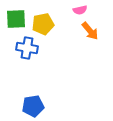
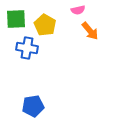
pink semicircle: moved 2 px left
yellow pentagon: moved 2 px right, 1 px down; rotated 30 degrees counterclockwise
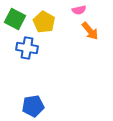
pink semicircle: moved 1 px right
green square: moved 1 px left; rotated 30 degrees clockwise
yellow pentagon: moved 1 px left, 3 px up
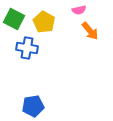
green square: moved 1 px left
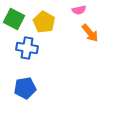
orange arrow: moved 2 px down
blue pentagon: moved 8 px left, 18 px up
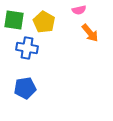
green square: moved 1 px down; rotated 20 degrees counterclockwise
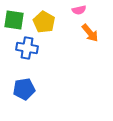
blue pentagon: moved 1 px left, 1 px down
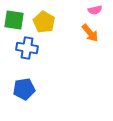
pink semicircle: moved 16 px right
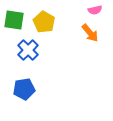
blue cross: moved 1 px right, 2 px down; rotated 35 degrees clockwise
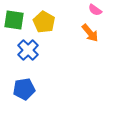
pink semicircle: rotated 48 degrees clockwise
